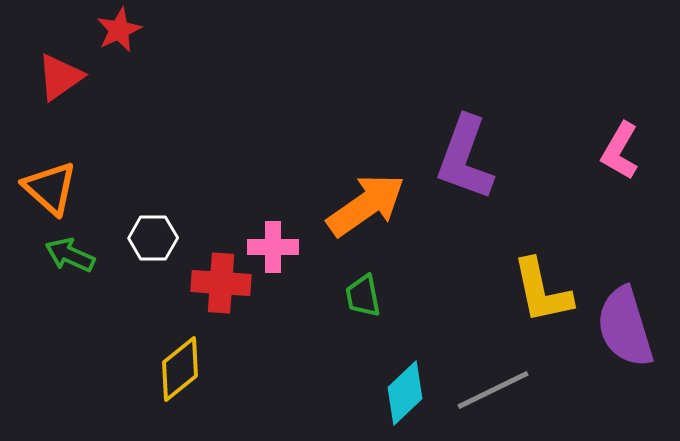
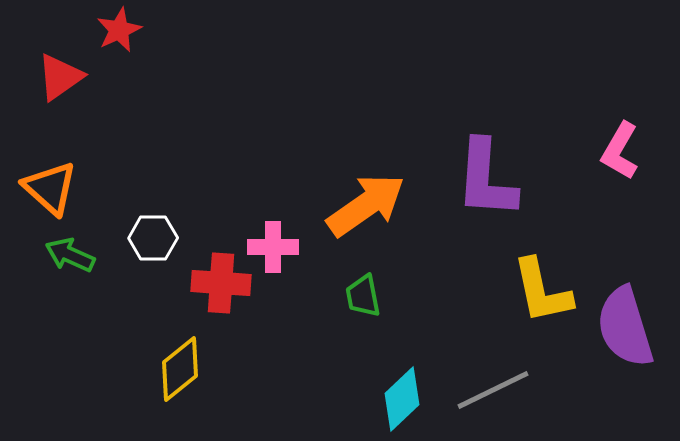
purple L-shape: moved 21 px right, 21 px down; rotated 16 degrees counterclockwise
cyan diamond: moved 3 px left, 6 px down
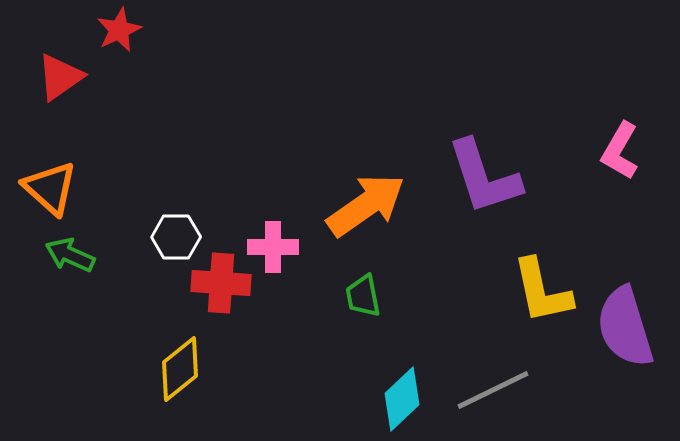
purple L-shape: moved 2 px left, 2 px up; rotated 22 degrees counterclockwise
white hexagon: moved 23 px right, 1 px up
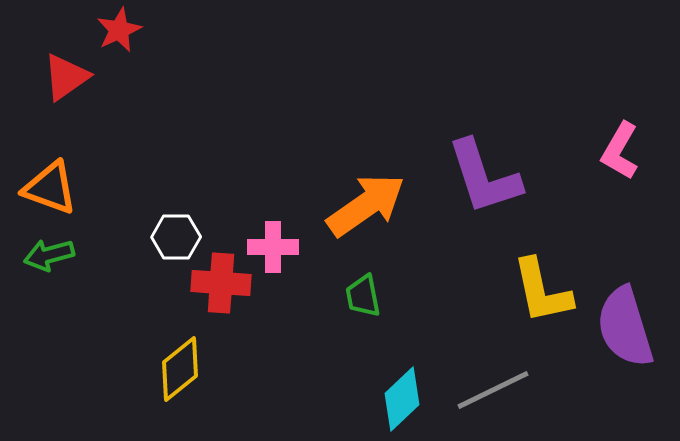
red triangle: moved 6 px right
orange triangle: rotated 22 degrees counterclockwise
green arrow: moved 21 px left; rotated 39 degrees counterclockwise
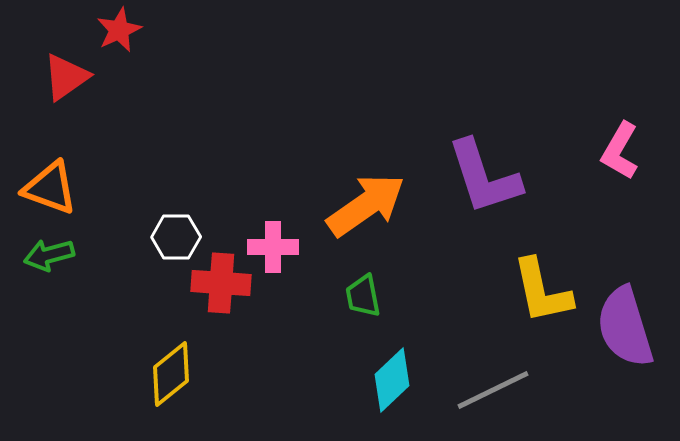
yellow diamond: moved 9 px left, 5 px down
cyan diamond: moved 10 px left, 19 px up
